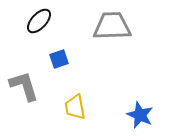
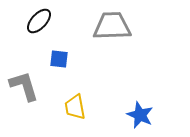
blue square: rotated 24 degrees clockwise
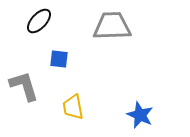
yellow trapezoid: moved 2 px left
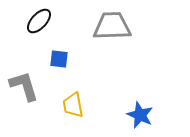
yellow trapezoid: moved 2 px up
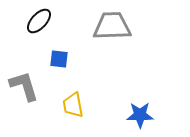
blue star: rotated 24 degrees counterclockwise
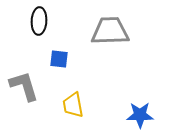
black ellipse: rotated 40 degrees counterclockwise
gray trapezoid: moved 2 px left, 5 px down
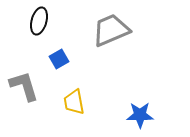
black ellipse: rotated 12 degrees clockwise
gray trapezoid: moved 1 px right, 1 px up; rotated 21 degrees counterclockwise
blue square: rotated 36 degrees counterclockwise
yellow trapezoid: moved 1 px right, 3 px up
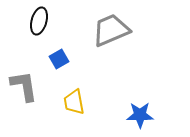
gray L-shape: rotated 8 degrees clockwise
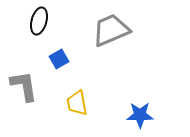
yellow trapezoid: moved 3 px right, 1 px down
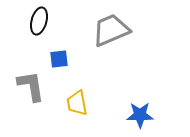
blue square: rotated 24 degrees clockwise
gray L-shape: moved 7 px right
